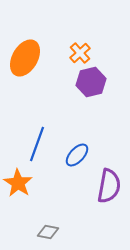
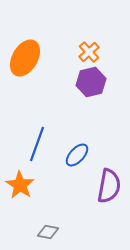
orange cross: moved 9 px right, 1 px up
orange star: moved 2 px right, 2 px down
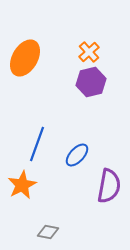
orange star: moved 2 px right; rotated 12 degrees clockwise
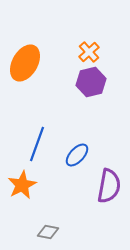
orange ellipse: moved 5 px down
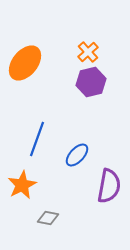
orange cross: moved 1 px left
orange ellipse: rotated 9 degrees clockwise
blue line: moved 5 px up
gray diamond: moved 14 px up
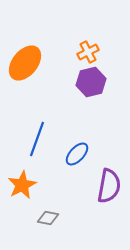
orange cross: rotated 15 degrees clockwise
blue ellipse: moved 1 px up
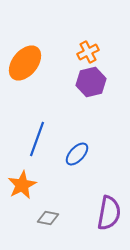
purple semicircle: moved 27 px down
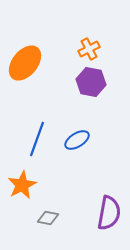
orange cross: moved 1 px right, 3 px up
purple hexagon: rotated 24 degrees clockwise
blue ellipse: moved 14 px up; rotated 15 degrees clockwise
